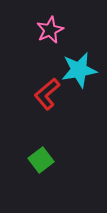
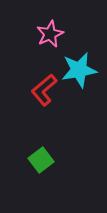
pink star: moved 4 px down
red L-shape: moved 3 px left, 4 px up
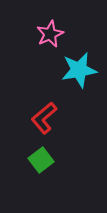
red L-shape: moved 28 px down
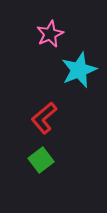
cyan star: rotated 12 degrees counterclockwise
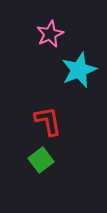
red L-shape: moved 4 px right, 3 px down; rotated 120 degrees clockwise
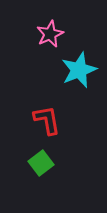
red L-shape: moved 1 px left, 1 px up
green square: moved 3 px down
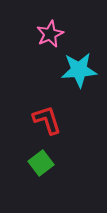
cyan star: rotated 18 degrees clockwise
red L-shape: rotated 8 degrees counterclockwise
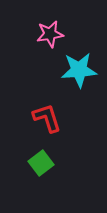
pink star: rotated 16 degrees clockwise
red L-shape: moved 2 px up
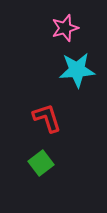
pink star: moved 15 px right, 6 px up; rotated 8 degrees counterclockwise
cyan star: moved 2 px left
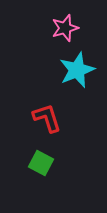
cyan star: rotated 18 degrees counterclockwise
green square: rotated 25 degrees counterclockwise
